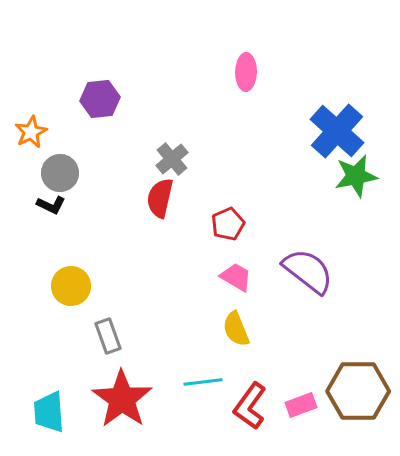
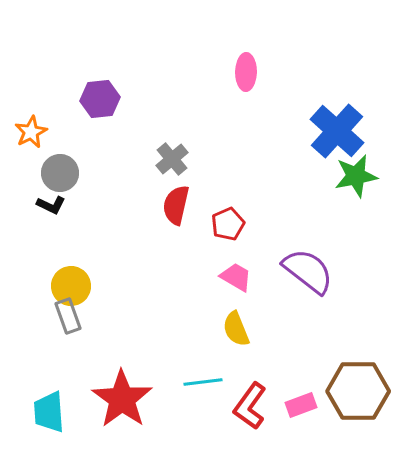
red semicircle: moved 16 px right, 7 px down
gray rectangle: moved 40 px left, 20 px up
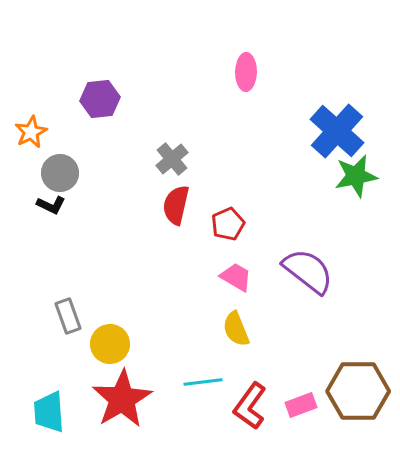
yellow circle: moved 39 px right, 58 px down
red star: rotated 6 degrees clockwise
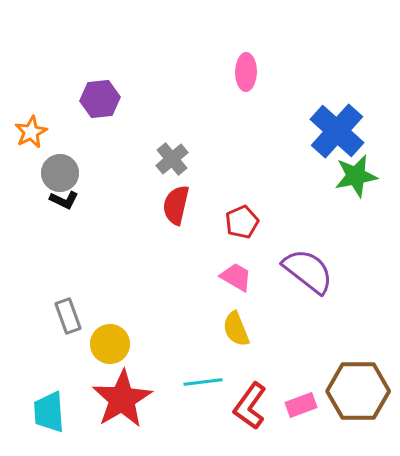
black L-shape: moved 13 px right, 5 px up
red pentagon: moved 14 px right, 2 px up
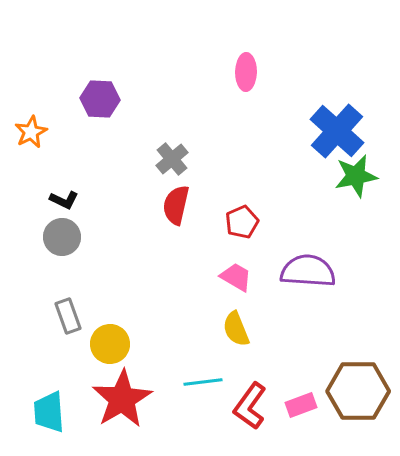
purple hexagon: rotated 9 degrees clockwise
gray circle: moved 2 px right, 64 px down
purple semicircle: rotated 34 degrees counterclockwise
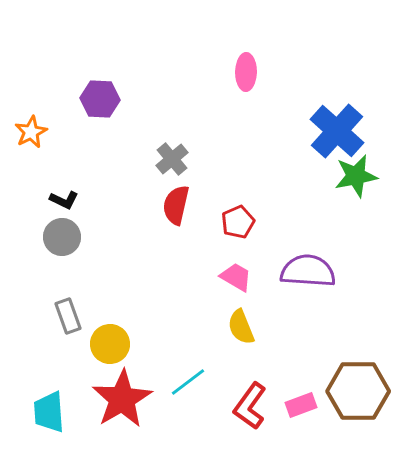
red pentagon: moved 4 px left
yellow semicircle: moved 5 px right, 2 px up
cyan line: moved 15 px left; rotated 30 degrees counterclockwise
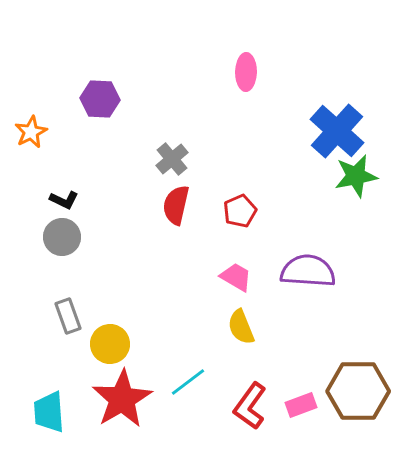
red pentagon: moved 2 px right, 11 px up
